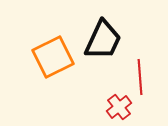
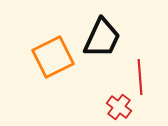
black trapezoid: moved 1 px left, 2 px up
red cross: rotated 15 degrees counterclockwise
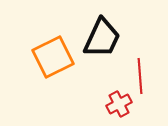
red line: moved 1 px up
red cross: moved 3 px up; rotated 25 degrees clockwise
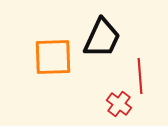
orange square: rotated 24 degrees clockwise
red cross: rotated 25 degrees counterclockwise
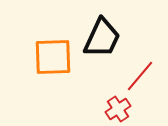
red line: rotated 44 degrees clockwise
red cross: moved 1 px left, 5 px down; rotated 20 degrees clockwise
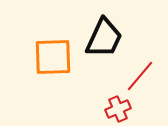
black trapezoid: moved 2 px right
red cross: rotated 10 degrees clockwise
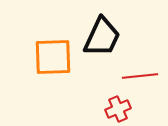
black trapezoid: moved 2 px left, 1 px up
red line: rotated 44 degrees clockwise
